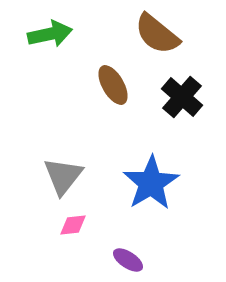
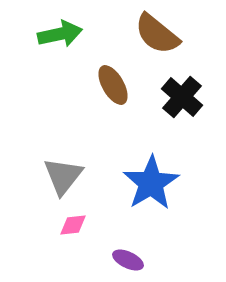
green arrow: moved 10 px right
purple ellipse: rotated 8 degrees counterclockwise
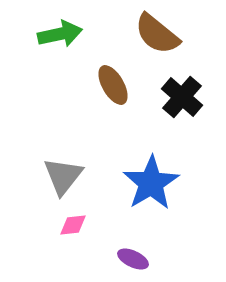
purple ellipse: moved 5 px right, 1 px up
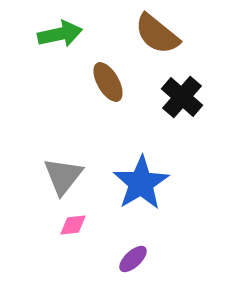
brown ellipse: moved 5 px left, 3 px up
blue star: moved 10 px left
purple ellipse: rotated 68 degrees counterclockwise
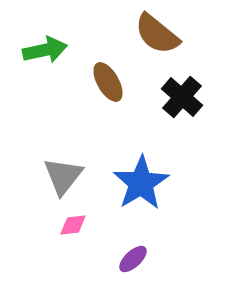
green arrow: moved 15 px left, 16 px down
